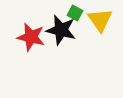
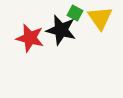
yellow triangle: moved 2 px up
red star: moved 1 px left, 1 px down
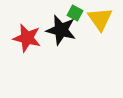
yellow triangle: moved 1 px down
red star: moved 3 px left
